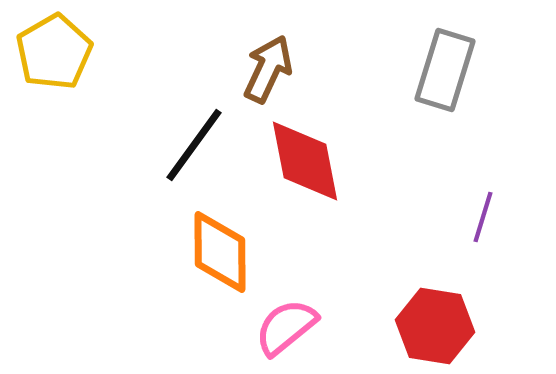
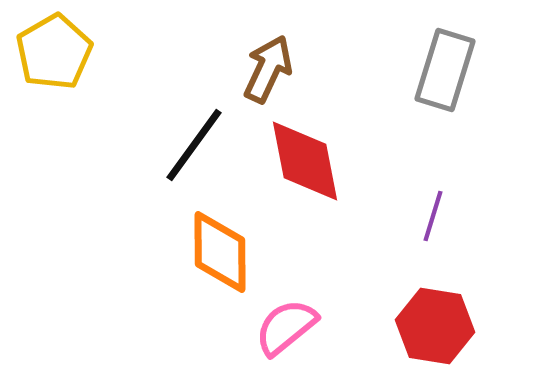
purple line: moved 50 px left, 1 px up
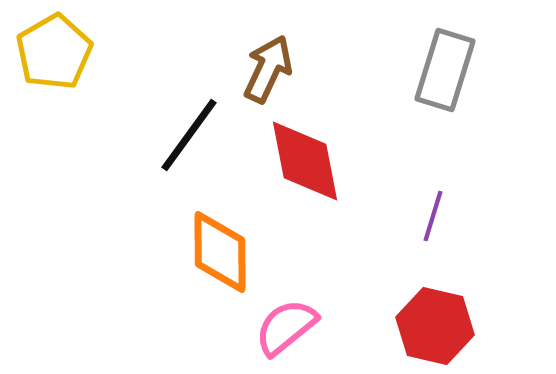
black line: moved 5 px left, 10 px up
red hexagon: rotated 4 degrees clockwise
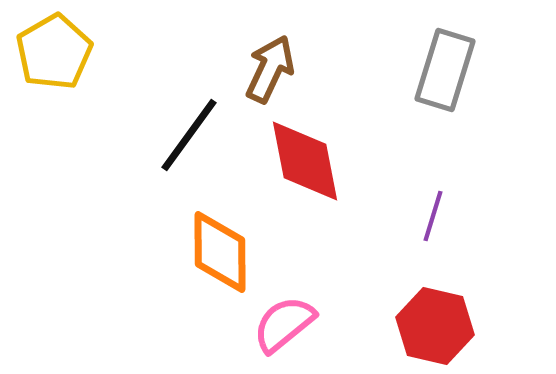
brown arrow: moved 2 px right
pink semicircle: moved 2 px left, 3 px up
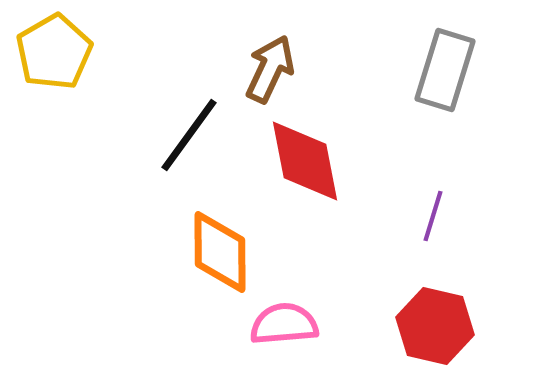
pink semicircle: rotated 34 degrees clockwise
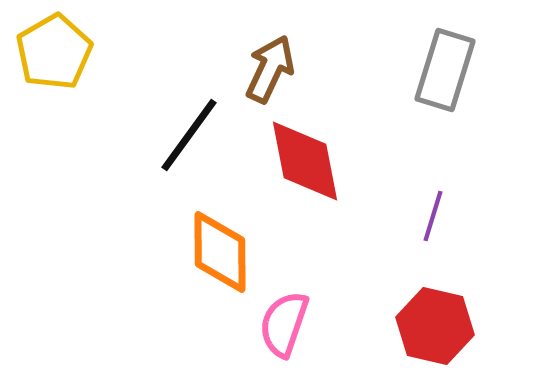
pink semicircle: rotated 66 degrees counterclockwise
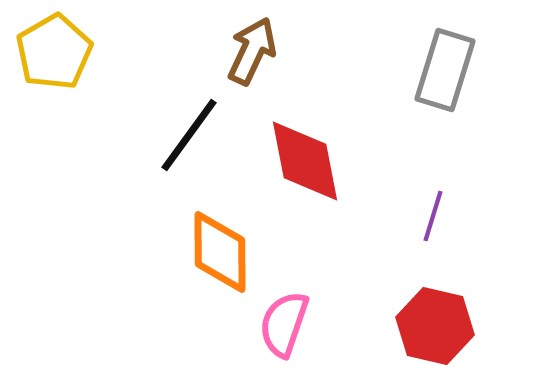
brown arrow: moved 18 px left, 18 px up
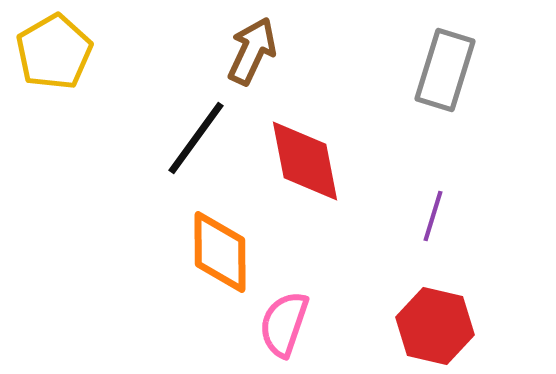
black line: moved 7 px right, 3 px down
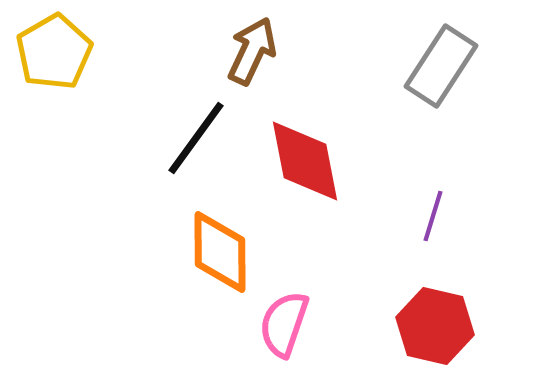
gray rectangle: moved 4 px left, 4 px up; rotated 16 degrees clockwise
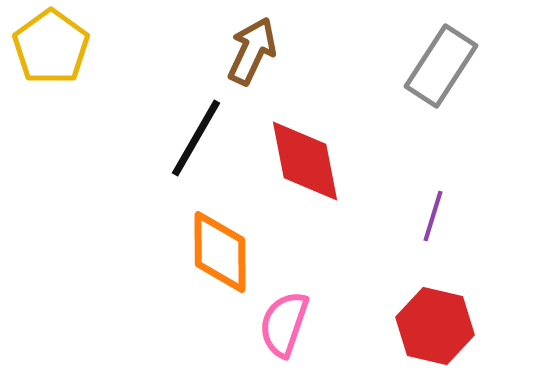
yellow pentagon: moved 3 px left, 5 px up; rotated 6 degrees counterclockwise
black line: rotated 6 degrees counterclockwise
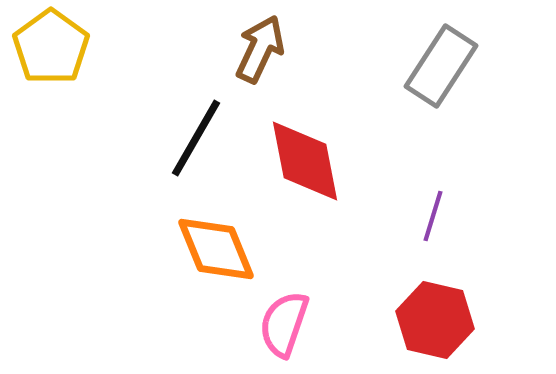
brown arrow: moved 8 px right, 2 px up
orange diamond: moved 4 px left, 3 px up; rotated 22 degrees counterclockwise
red hexagon: moved 6 px up
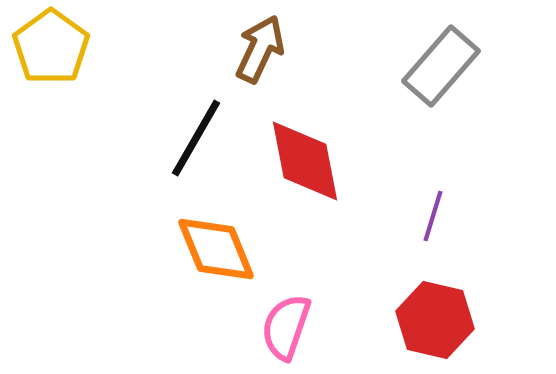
gray rectangle: rotated 8 degrees clockwise
pink semicircle: moved 2 px right, 3 px down
